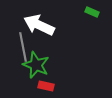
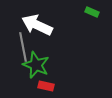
white arrow: moved 2 px left
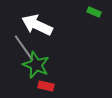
green rectangle: moved 2 px right
gray line: moved 1 px right, 1 px down; rotated 24 degrees counterclockwise
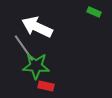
white arrow: moved 2 px down
green star: moved 1 px down; rotated 20 degrees counterclockwise
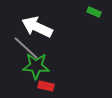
gray line: moved 2 px right; rotated 12 degrees counterclockwise
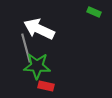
white arrow: moved 2 px right, 2 px down
gray line: rotated 32 degrees clockwise
green star: moved 1 px right
